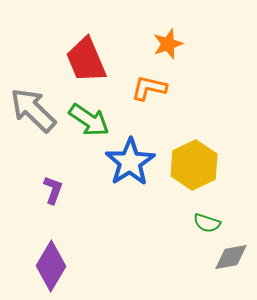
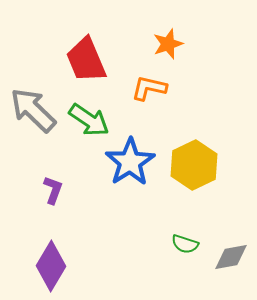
green semicircle: moved 22 px left, 21 px down
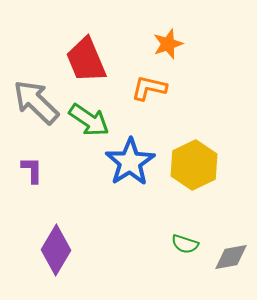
gray arrow: moved 3 px right, 8 px up
purple L-shape: moved 21 px left, 20 px up; rotated 20 degrees counterclockwise
purple diamond: moved 5 px right, 16 px up
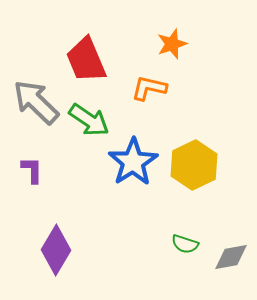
orange star: moved 4 px right
blue star: moved 3 px right
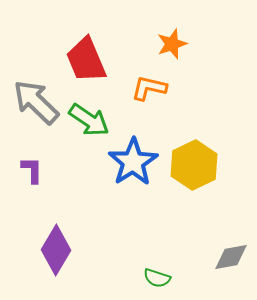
green semicircle: moved 28 px left, 34 px down
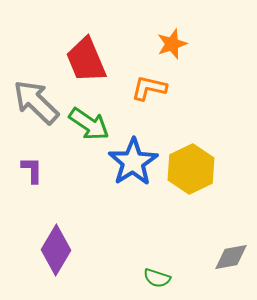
green arrow: moved 4 px down
yellow hexagon: moved 3 px left, 4 px down
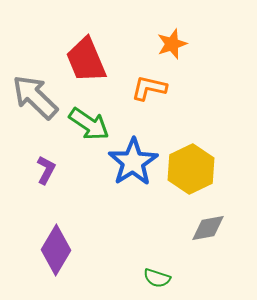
gray arrow: moved 1 px left, 5 px up
purple L-shape: moved 14 px right; rotated 28 degrees clockwise
gray diamond: moved 23 px left, 29 px up
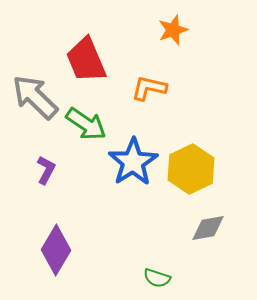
orange star: moved 1 px right, 14 px up
green arrow: moved 3 px left
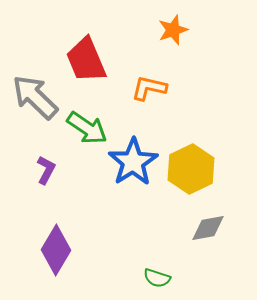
green arrow: moved 1 px right, 4 px down
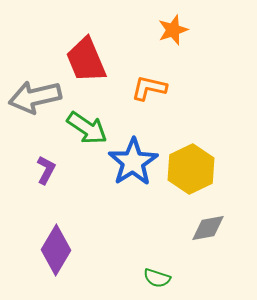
gray arrow: rotated 57 degrees counterclockwise
